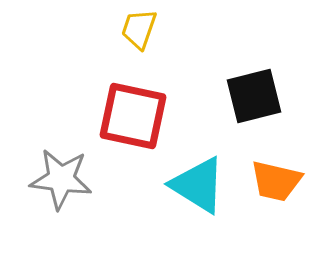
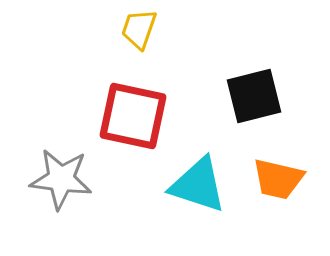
orange trapezoid: moved 2 px right, 2 px up
cyan triangle: rotated 14 degrees counterclockwise
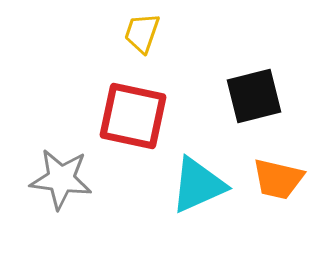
yellow trapezoid: moved 3 px right, 4 px down
cyan triangle: rotated 42 degrees counterclockwise
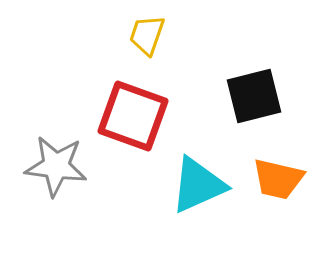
yellow trapezoid: moved 5 px right, 2 px down
red square: rotated 8 degrees clockwise
gray star: moved 5 px left, 13 px up
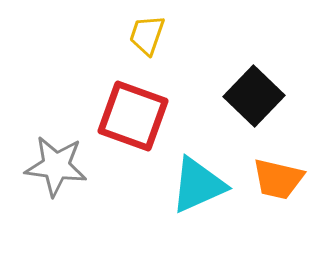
black square: rotated 32 degrees counterclockwise
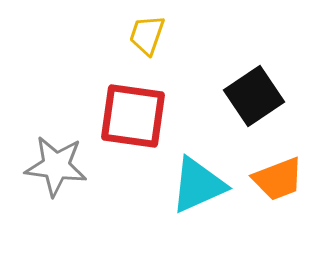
black square: rotated 12 degrees clockwise
red square: rotated 12 degrees counterclockwise
orange trapezoid: rotated 34 degrees counterclockwise
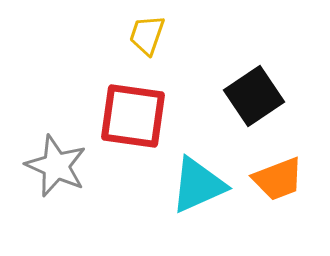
gray star: rotated 16 degrees clockwise
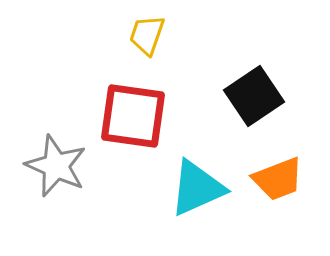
cyan triangle: moved 1 px left, 3 px down
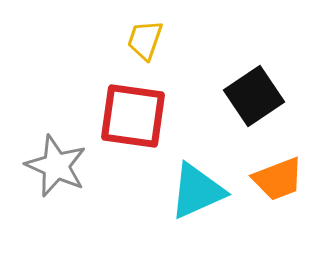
yellow trapezoid: moved 2 px left, 5 px down
cyan triangle: moved 3 px down
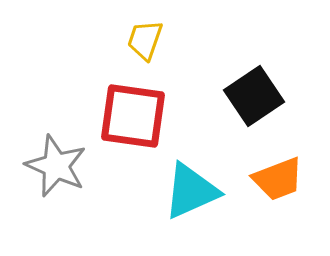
cyan triangle: moved 6 px left
